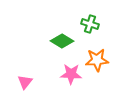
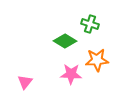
green diamond: moved 3 px right
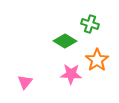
orange star: rotated 30 degrees counterclockwise
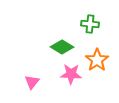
green cross: rotated 12 degrees counterclockwise
green diamond: moved 3 px left, 6 px down
pink triangle: moved 7 px right
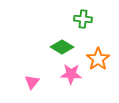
green cross: moved 7 px left, 5 px up
orange star: moved 1 px right, 1 px up
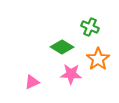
green cross: moved 7 px right, 8 px down; rotated 18 degrees clockwise
pink triangle: rotated 28 degrees clockwise
